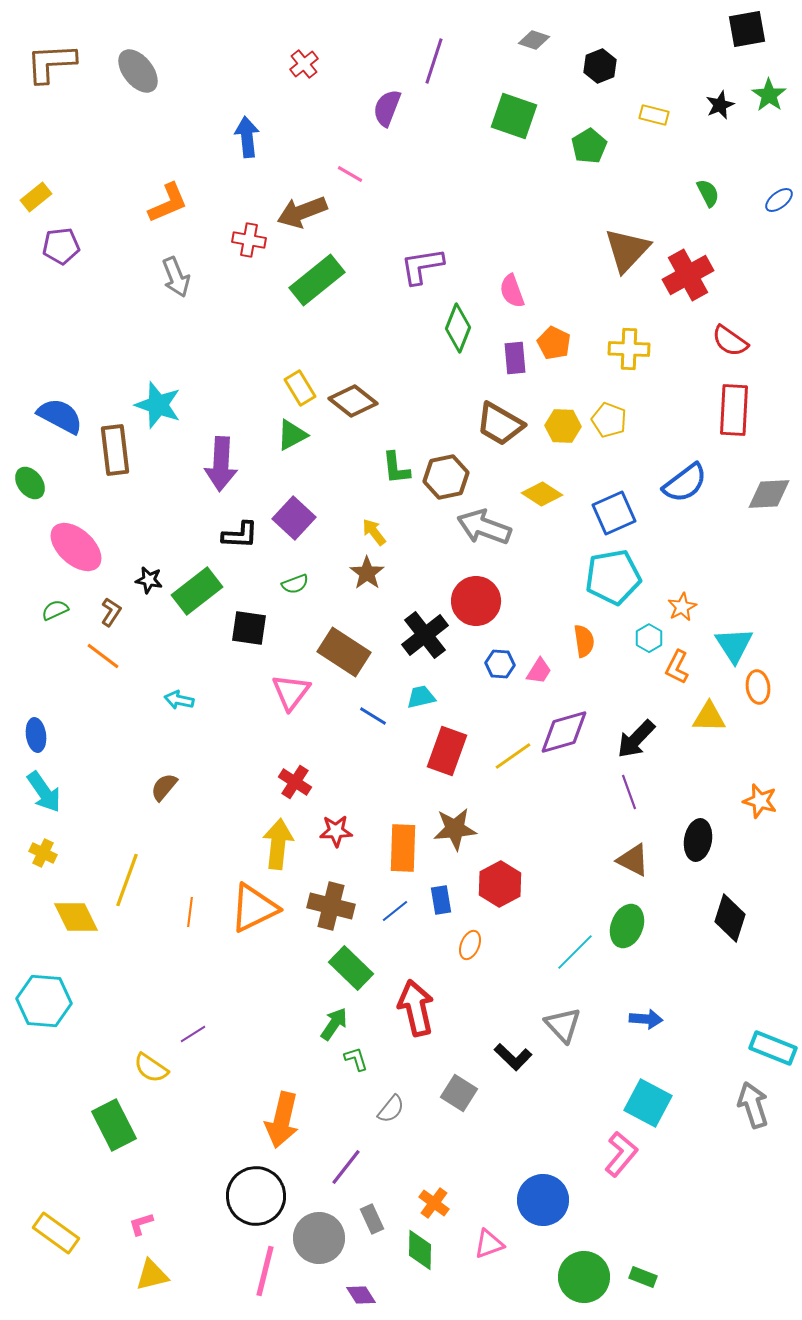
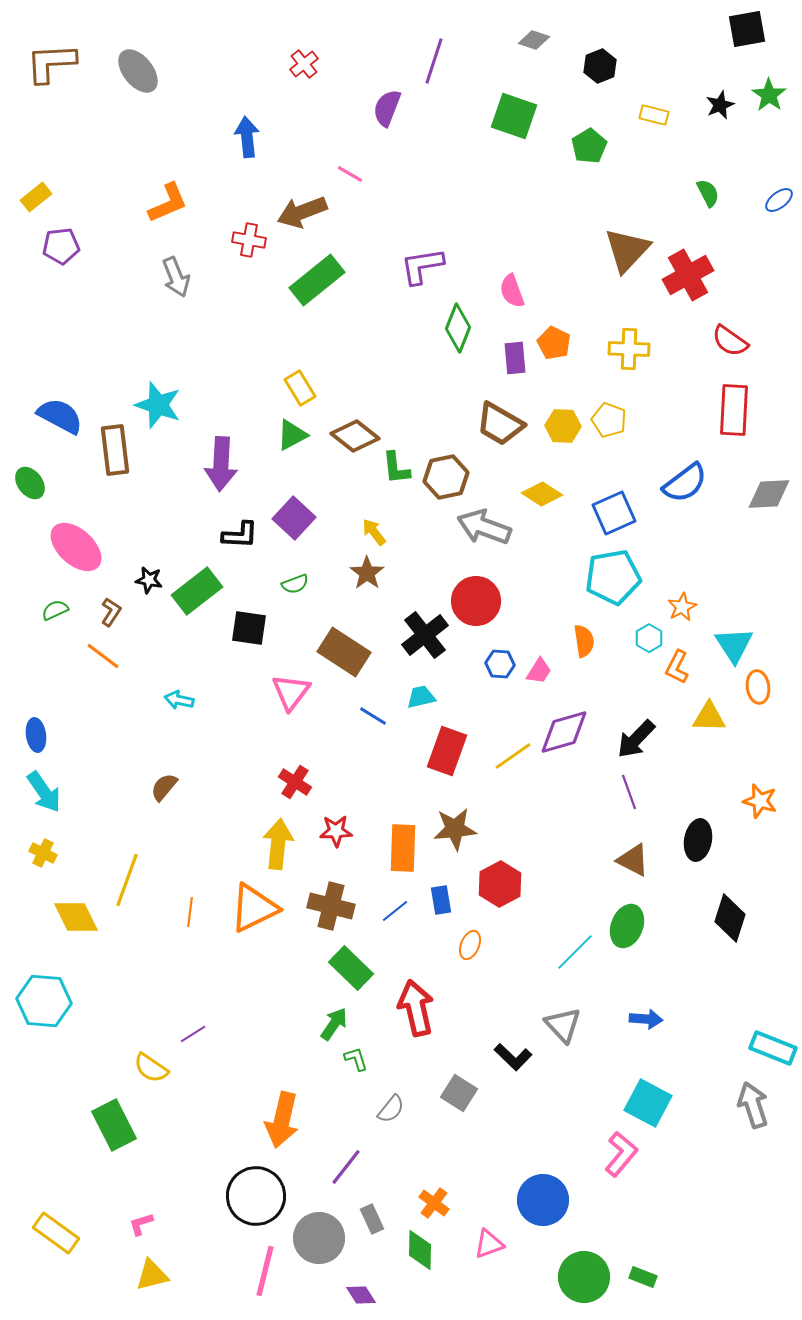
brown diamond at (353, 401): moved 2 px right, 35 px down
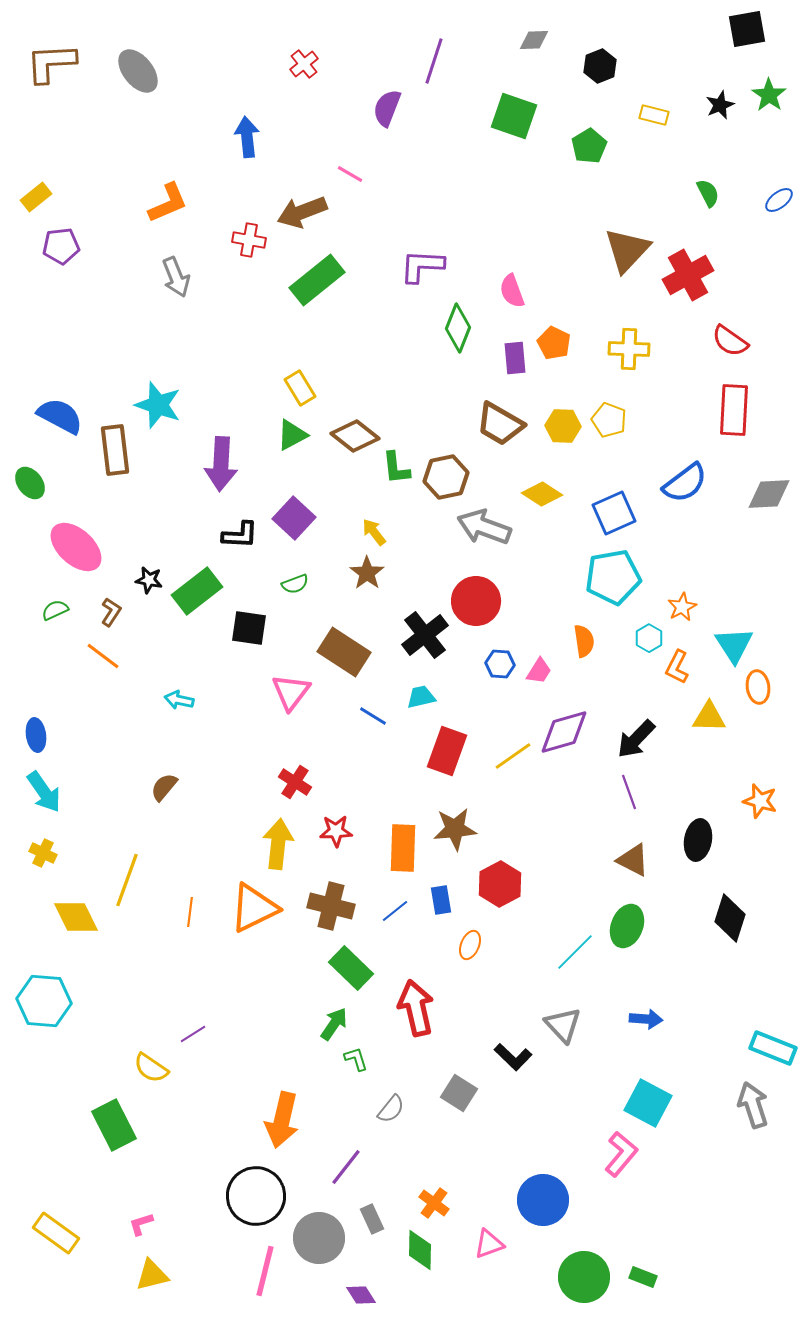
gray diamond at (534, 40): rotated 20 degrees counterclockwise
purple L-shape at (422, 266): rotated 12 degrees clockwise
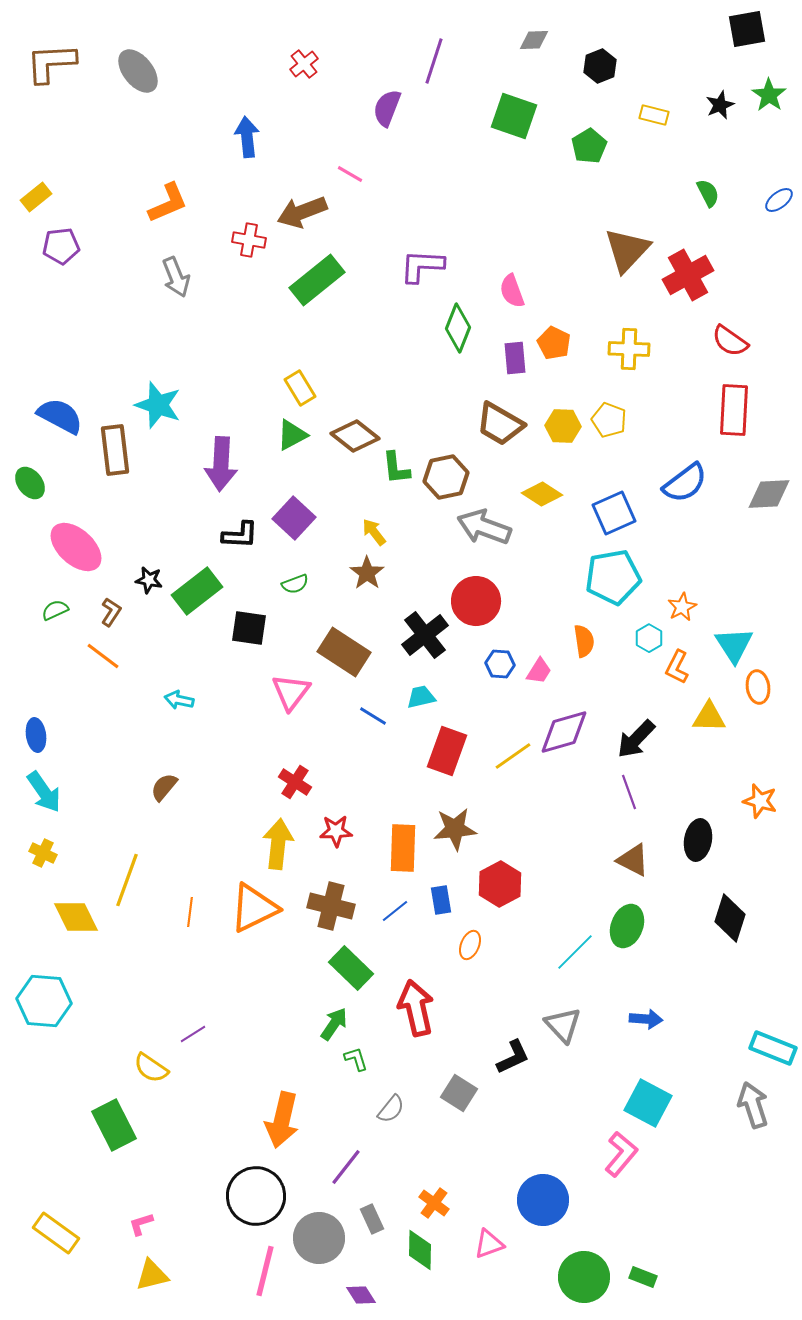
black L-shape at (513, 1057): rotated 69 degrees counterclockwise
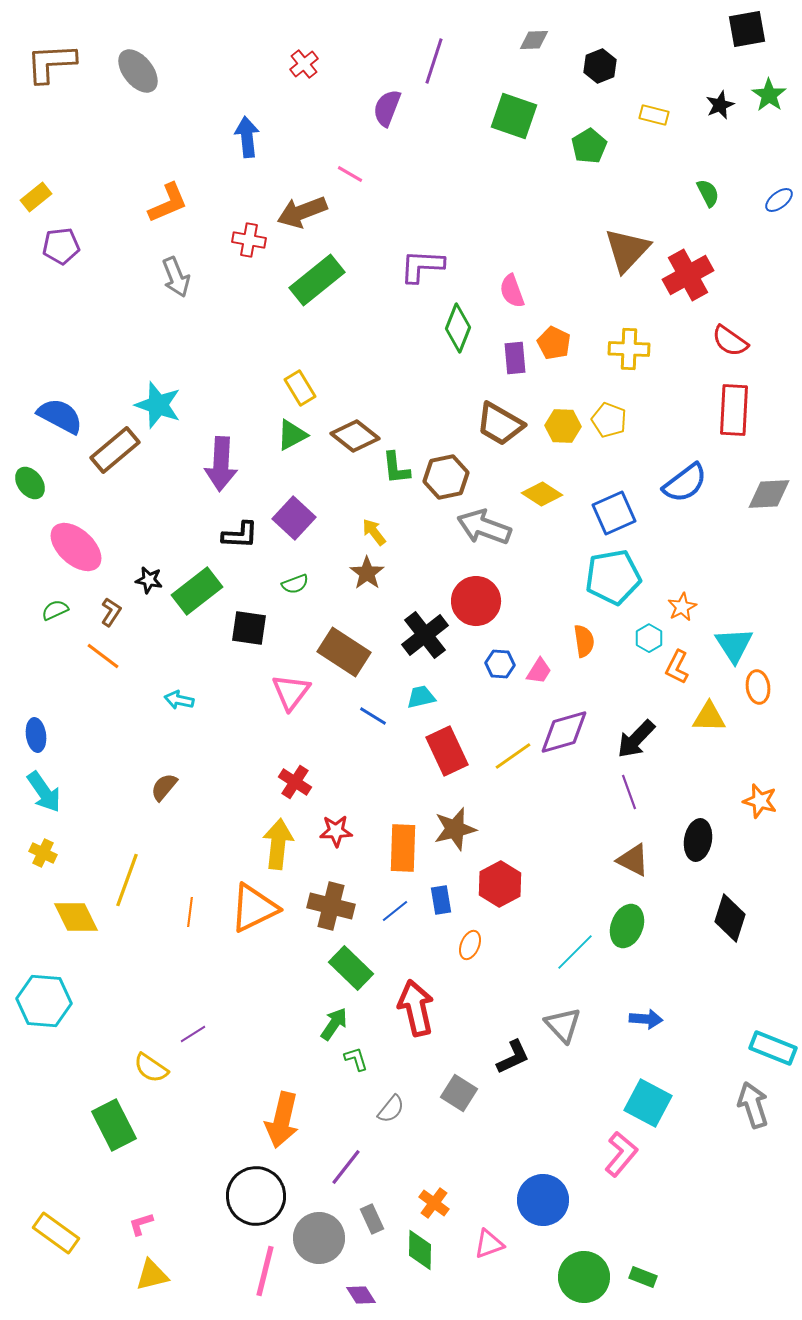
brown rectangle at (115, 450): rotated 57 degrees clockwise
red rectangle at (447, 751): rotated 45 degrees counterclockwise
brown star at (455, 829): rotated 9 degrees counterclockwise
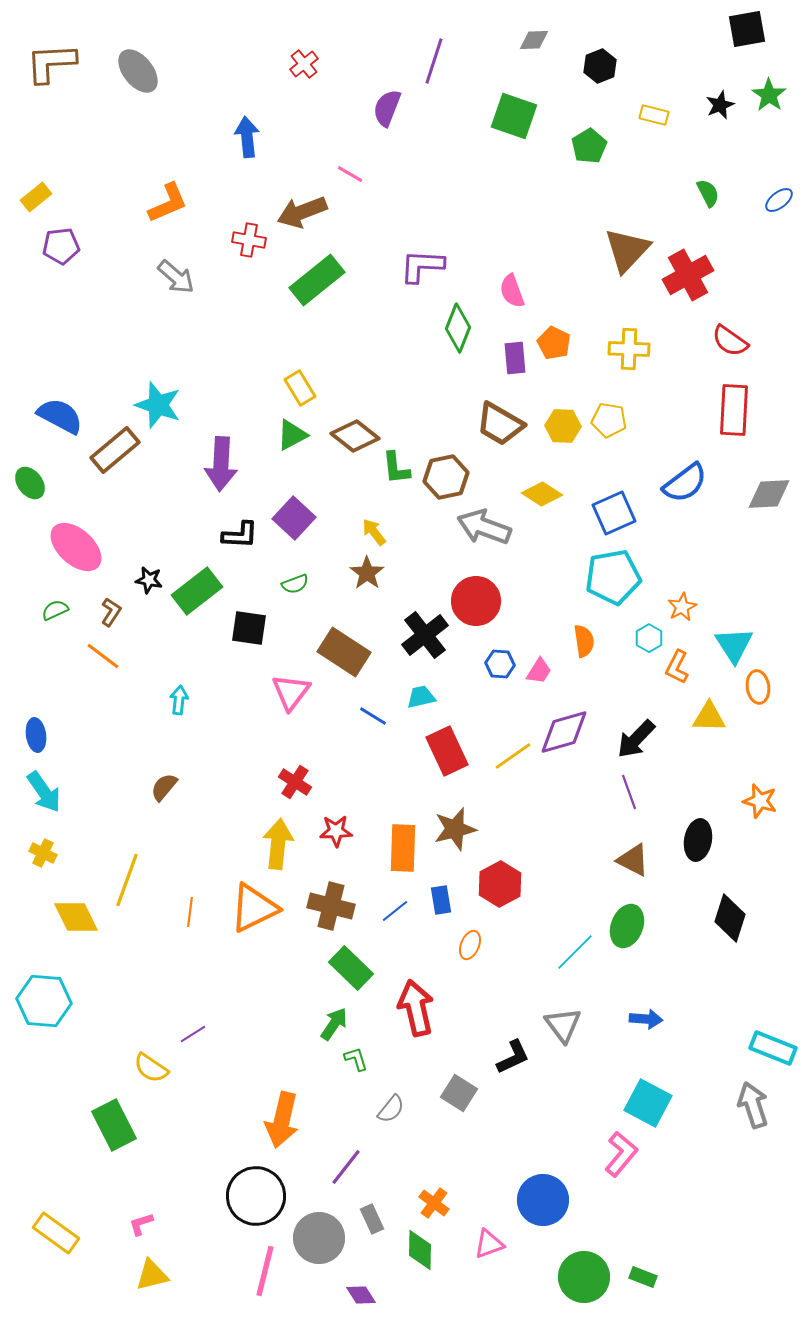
gray arrow at (176, 277): rotated 27 degrees counterclockwise
yellow pentagon at (609, 420): rotated 12 degrees counterclockwise
cyan arrow at (179, 700): rotated 84 degrees clockwise
gray triangle at (563, 1025): rotated 6 degrees clockwise
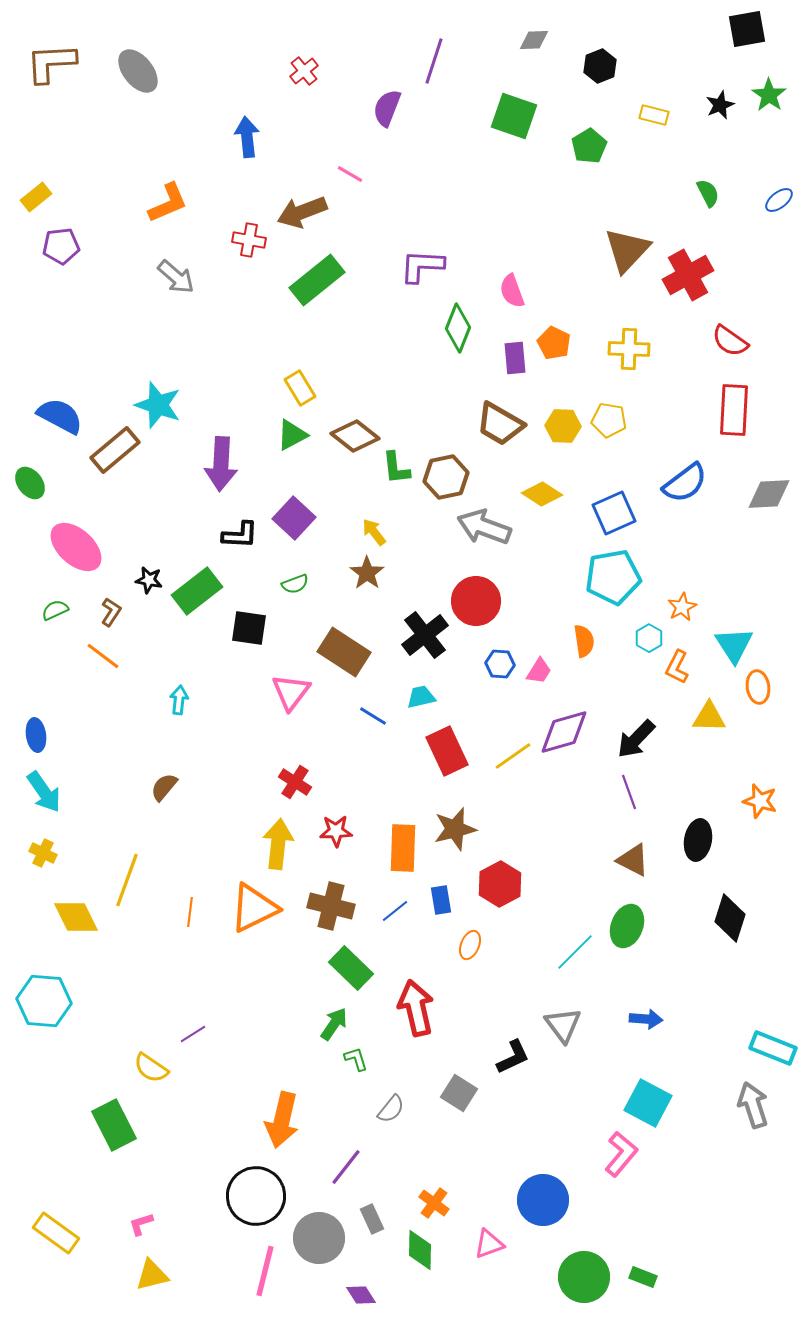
red cross at (304, 64): moved 7 px down
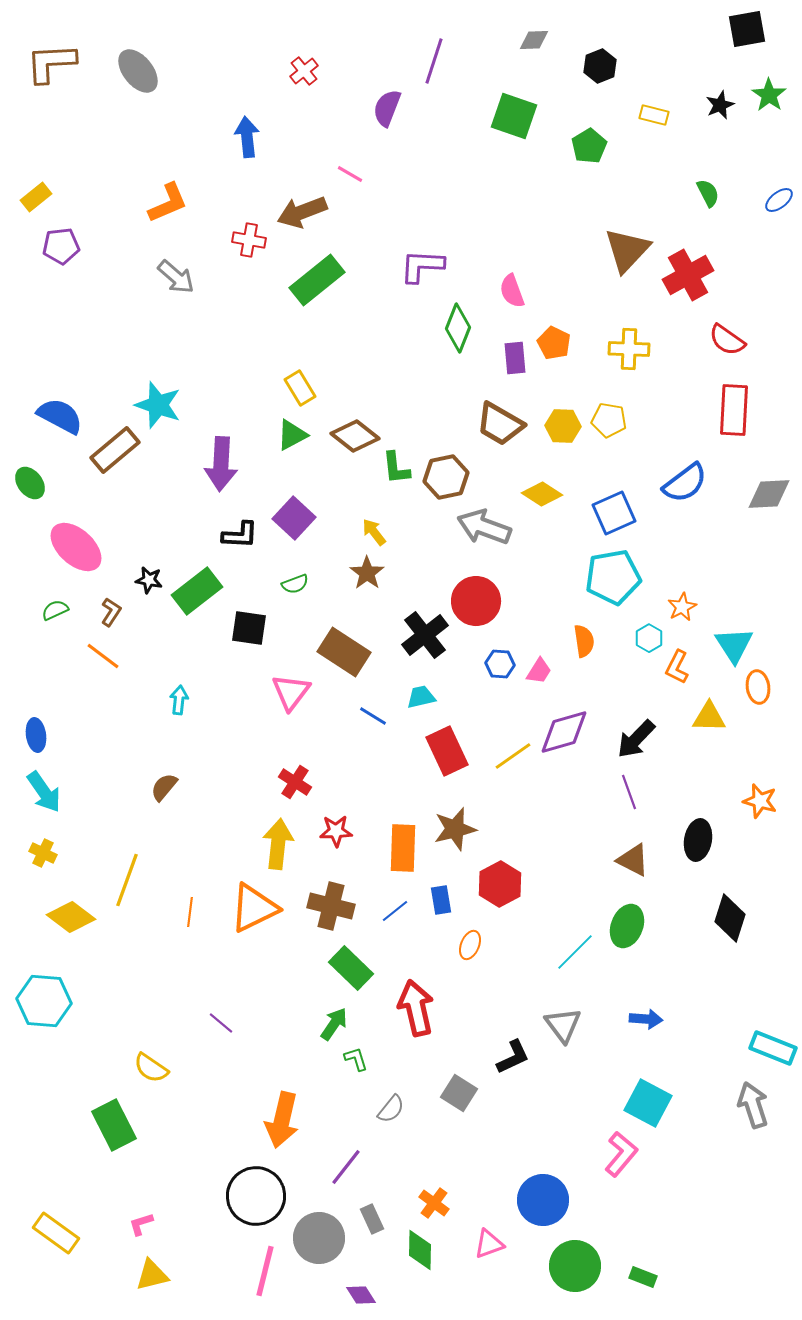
red semicircle at (730, 341): moved 3 px left, 1 px up
yellow diamond at (76, 917): moved 5 px left; rotated 27 degrees counterclockwise
purple line at (193, 1034): moved 28 px right, 11 px up; rotated 72 degrees clockwise
green circle at (584, 1277): moved 9 px left, 11 px up
